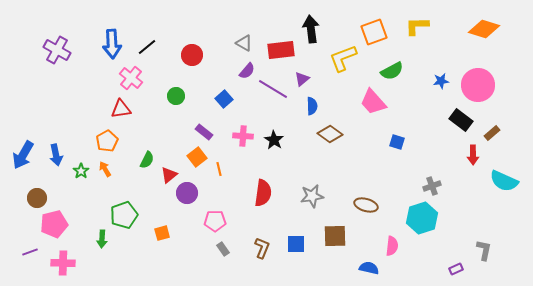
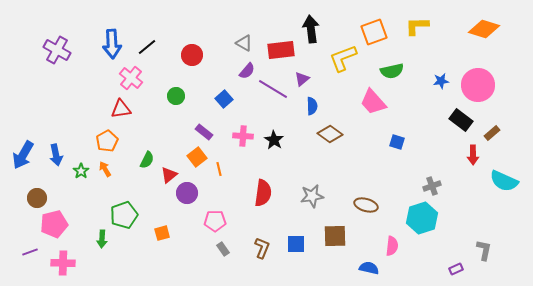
green semicircle at (392, 71): rotated 15 degrees clockwise
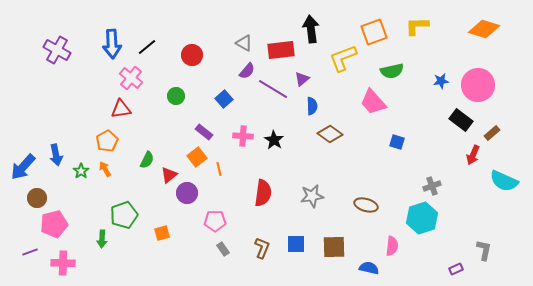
blue arrow at (23, 155): moved 12 px down; rotated 12 degrees clockwise
red arrow at (473, 155): rotated 24 degrees clockwise
brown square at (335, 236): moved 1 px left, 11 px down
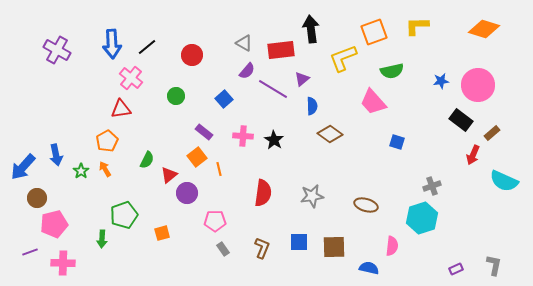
blue square at (296, 244): moved 3 px right, 2 px up
gray L-shape at (484, 250): moved 10 px right, 15 px down
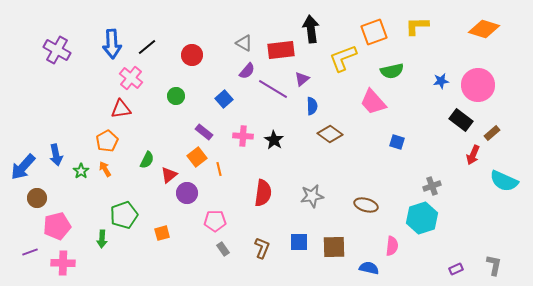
pink pentagon at (54, 224): moved 3 px right, 2 px down
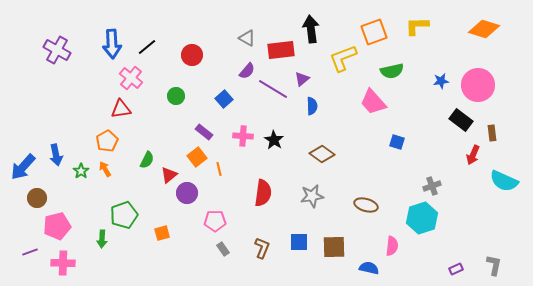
gray triangle at (244, 43): moved 3 px right, 5 px up
brown rectangle at (492, 133): rotated 56 degrees counterclockwise
brown diamond at (330, 134): moved 8 px left, 20 px down
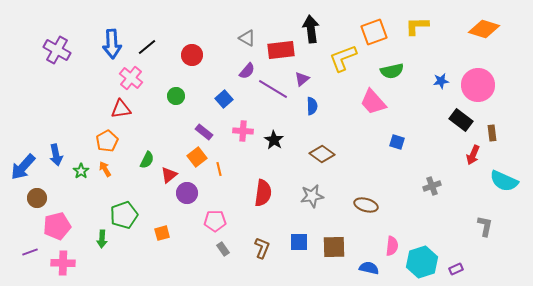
pink cross at (243, 136): moved 5 px up
cyan hexagon at (422, 218): moved 44 px down
gray L-shape at (494, 265): moved 9 px left, 39 px up
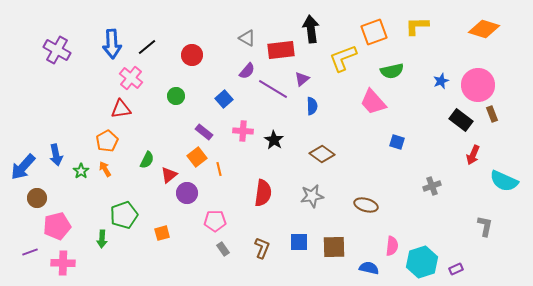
blue star at (441, 81): rotated 14 degrees counterclockwise
brown rectangle at (492, 133): moved 19 px up; rotated 14 degrees counterclockwise
